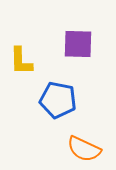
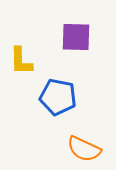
purple square: moved 2 px left, 7 px up
blue pentagon: moved 3 px up
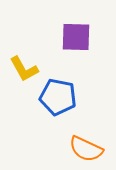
yellow L-shape: moved 3 px right, 8 px down; rotated 28 degrees counterclockwise
orange semicircle: moved 2 px right
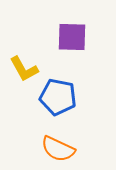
purple square: moved 4 px left
orange semicircle: moved 28 px left
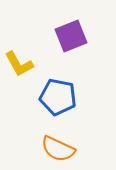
purple square: moved 1 px left, 1 px up; rotated 24 degrees counterclockwise
yellow L-shape: moved 5 px left, 5 px up
